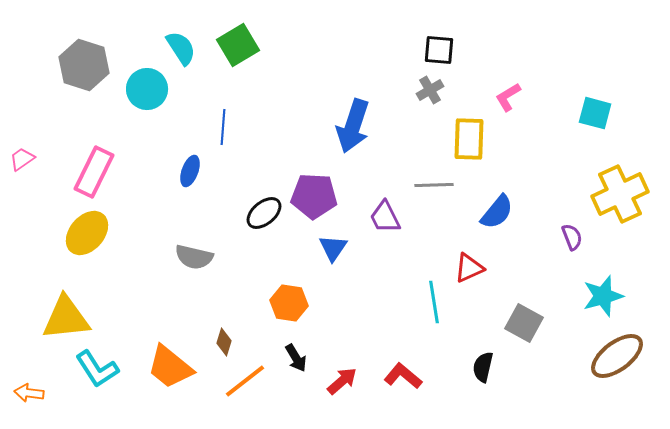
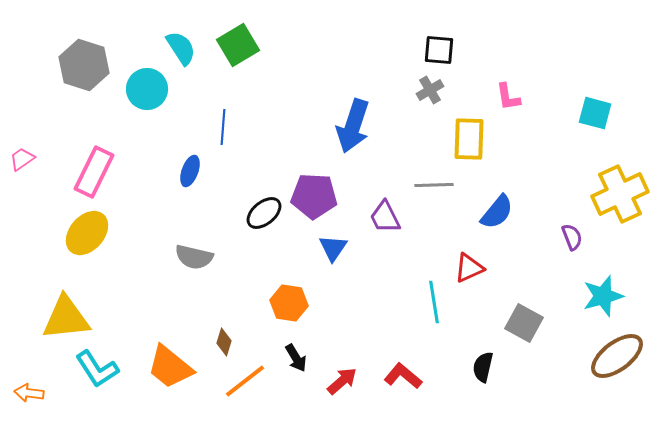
pink L-shape: rotated 68 degrees counterclockwise
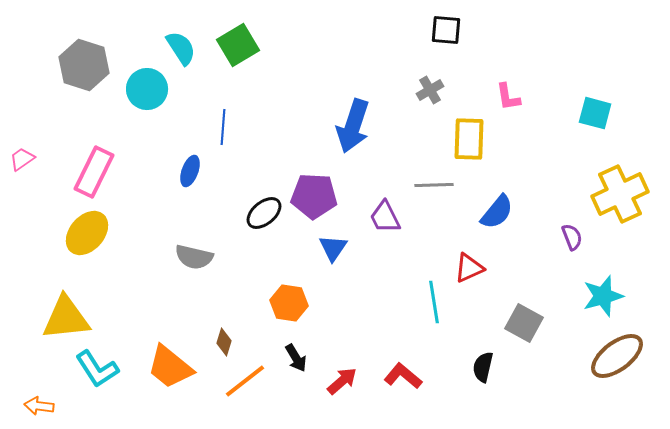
black square: moved 7 px right, 20 px up
orange arrow: moved 10 px right, 13 px down
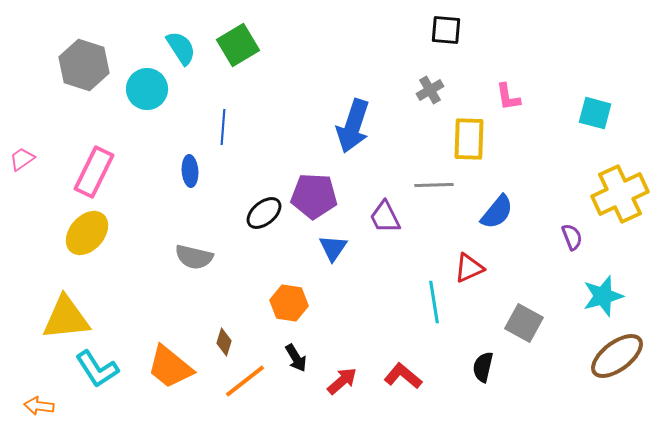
blue ellipse: rotated 24 degrees counterclockwise
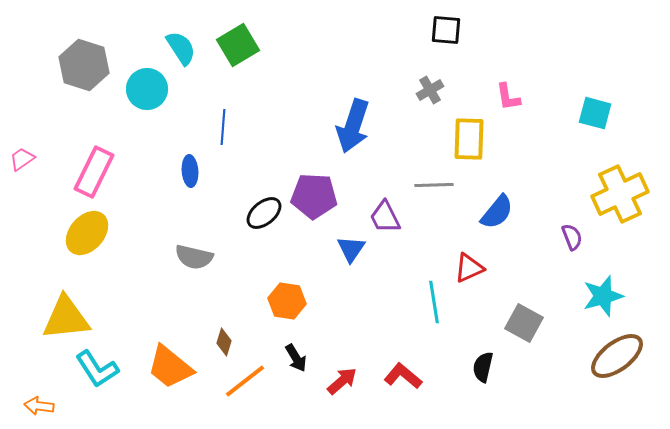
blue triangle: moved 18 px right, 1 px down
orange hexagon: moved 2 px left, 2 px up
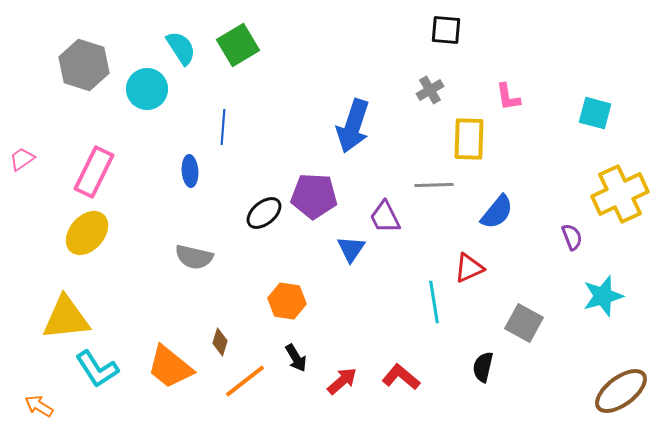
brown diamond: moved 4 px left
brown ellipse: moved 4 px right, 35 px down
red L-shape: moved 2 px left, 1 px down
orange arrow: rotated 24 degrees clockwise
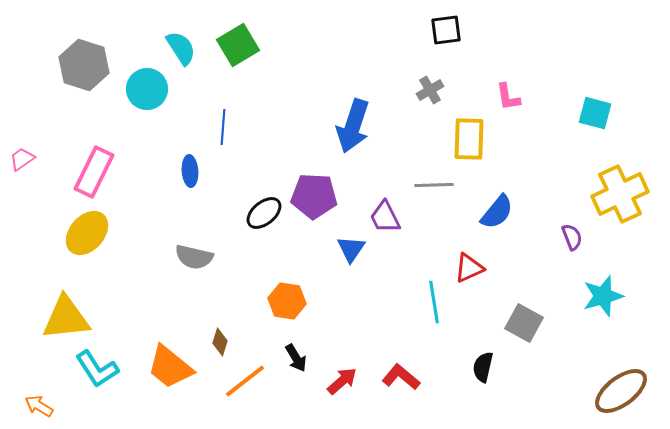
black square: rotated 12 degrees counterclockwise
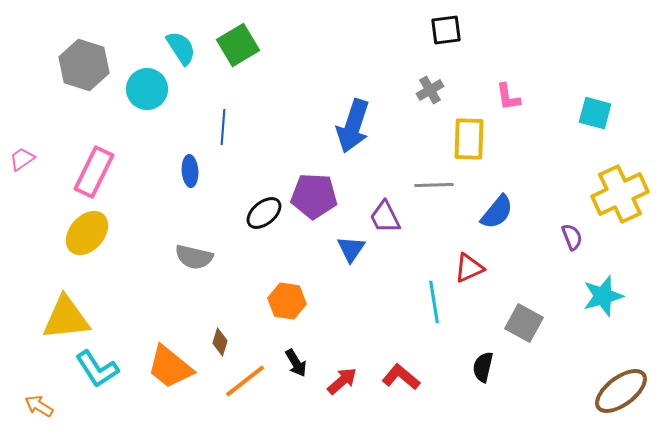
black arrow: moved 5 px down
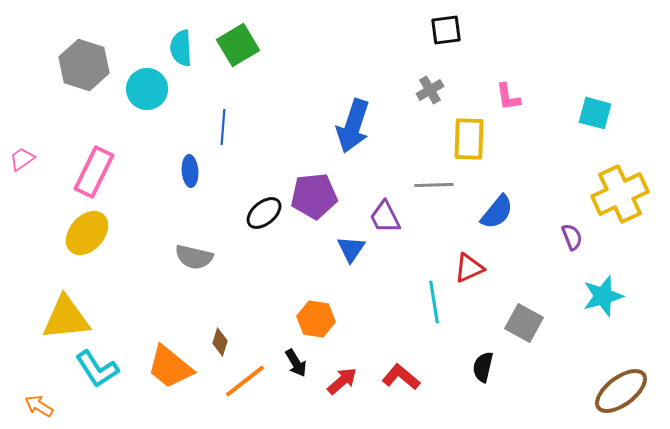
cyan semicircle: rotated 150 degrees counterclockwise
purple pentagon: rotated 9 degrees counterclockwise
orange hexagon: moved 29 px right, 18 px down
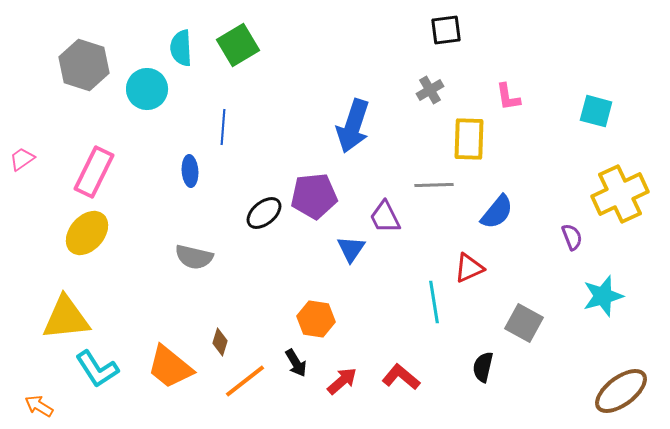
cyan square: moved 1 px right, 2 px up
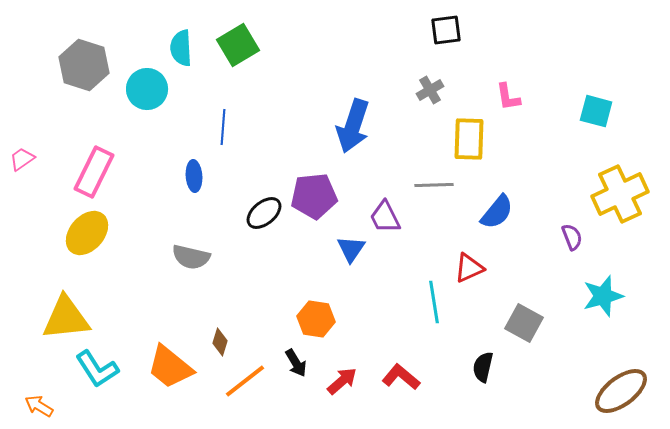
blue ellipse: moved 4 px right, 5 px down
gray semicircle: moved 3 px left
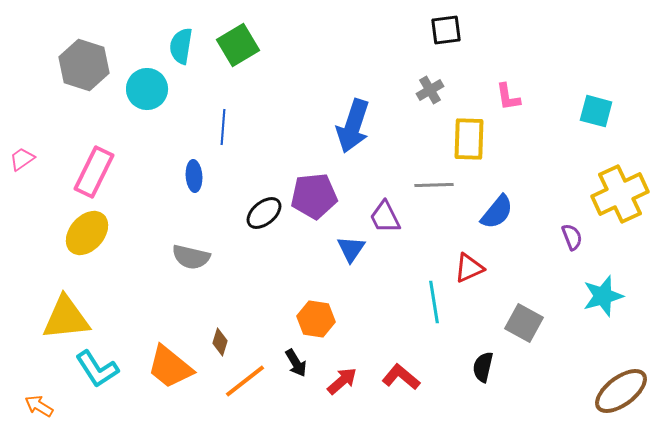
cyan semicircle: moved 2 px up; rotated 12 degrees clockwise
